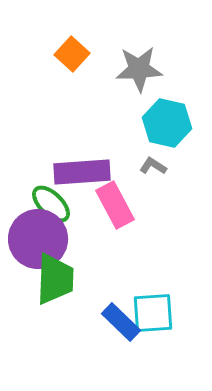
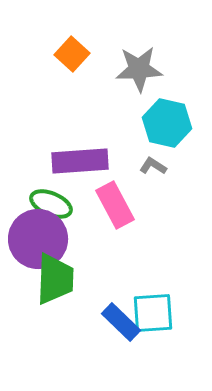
purple rectangle: moved 2 px left, 11 px up
green ellipse: rotated 21 degrees counterclockwise
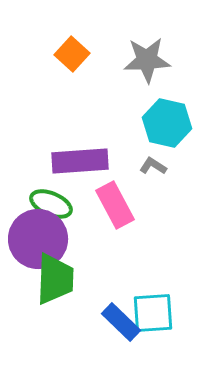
gray star: moved 8 px right, 9 px up
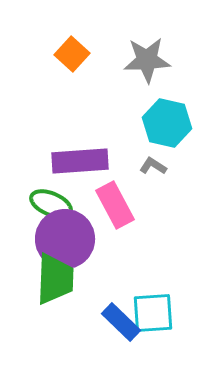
purple circle: moved 27 px right
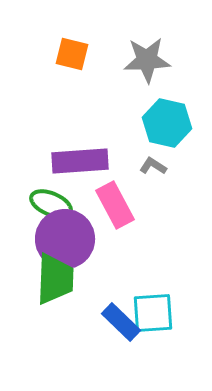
orange square: rotated 28 degrees counterclockwise
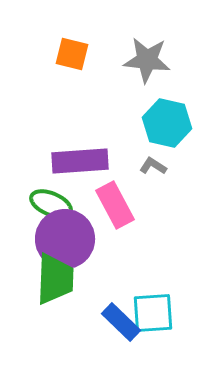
gray star: rotated 9 degrees clockwise
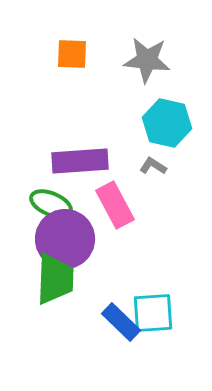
orange square: rotated 12 degrees counterclockwise
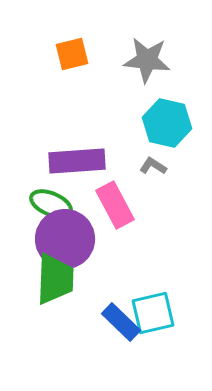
orange square: rotated 16 degrees counterclockwise
purple rectangle: moved 3 px left
cyan square: rotated 9 degrees counterclockwise
